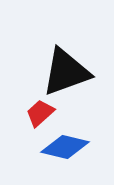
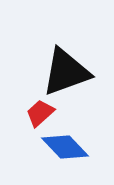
blue diamond: rotated 33 degrees clockwise
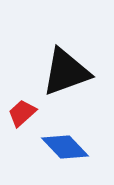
red trapezoid: moved 18 px left
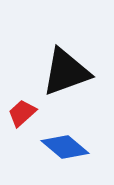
blue diamond: rotated 6 degrees counterclockwise
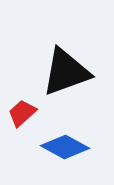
blue diamond: rotated 12 degrees counterclockwise
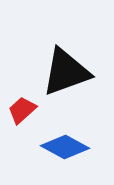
red trapezoid: moved 3 px up
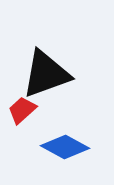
black triangle: moved 20 px left, 2 px down
